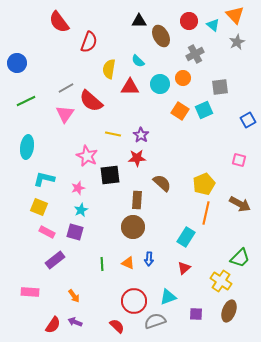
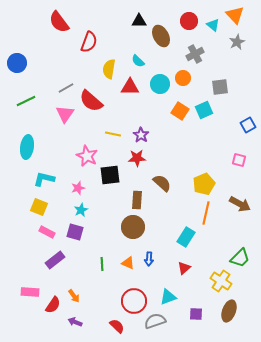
blue square at (248, 120): moved 5 px down
red semicircle at (53, 325): moved 20 px up
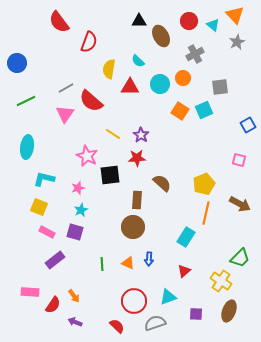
yellow line at (113, 134): rotated 21 degrees clockwise
red triangle at (184, 268): moved 3 px down
gray semicircle at (155, 321): moved 2 px down
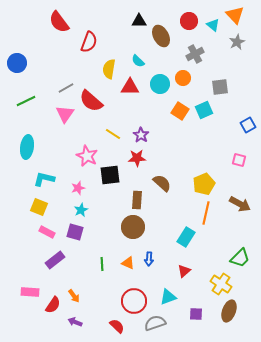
yellow cross at (221, 281): moved 3 px down
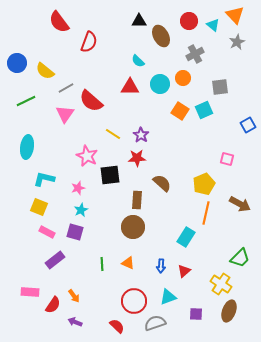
yellow semicircle at (109, 69): moved 64 px left, 2 px down; rotated 60 degrees counterclockwise
pink square at (239, 160): moved 12 px left, 1 px up
blue arrow at (149, 259): moved 12 px right, 7 px down
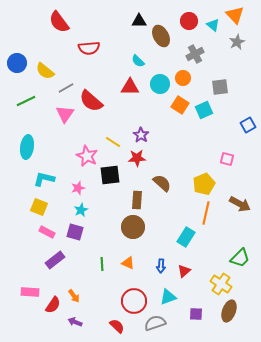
red semicircle at (89, 42): moved 6 px down; rotated 65 degrees clockwise
orange square at (180, 111): moved 6 px up
yellow line at (113, 134): moved 8 px down
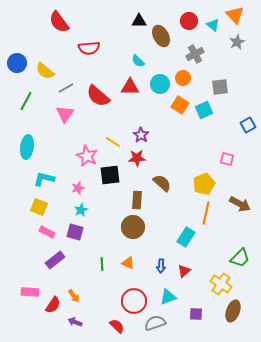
green line at (26, 101): rotated 36 degrees counterclockwise
red semicircle at (91, 101): moved 7 px right, 5 px up
brown ellipse at (229, 311): moved 4 px right
